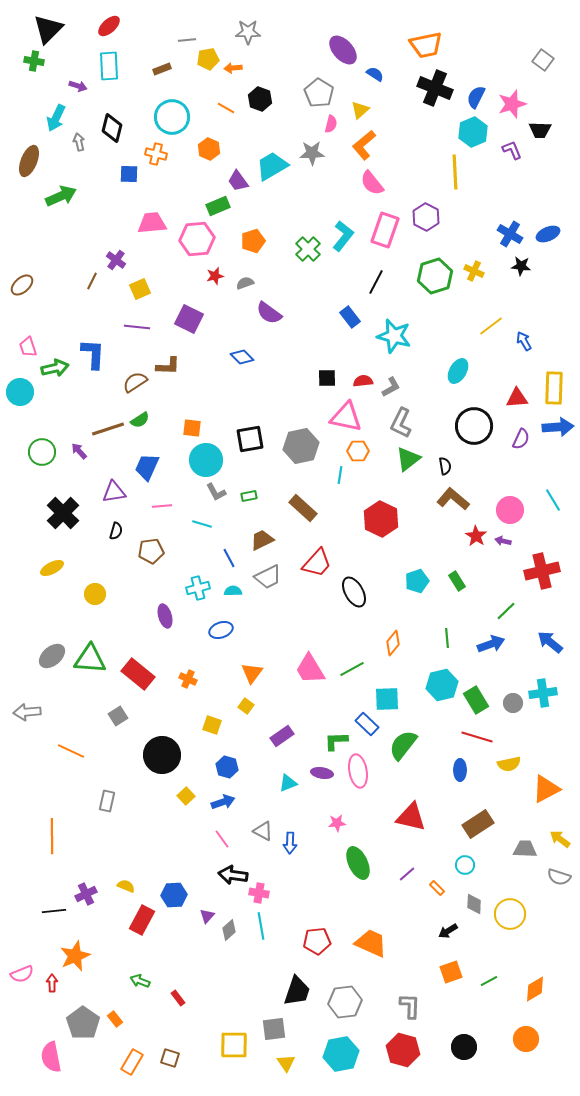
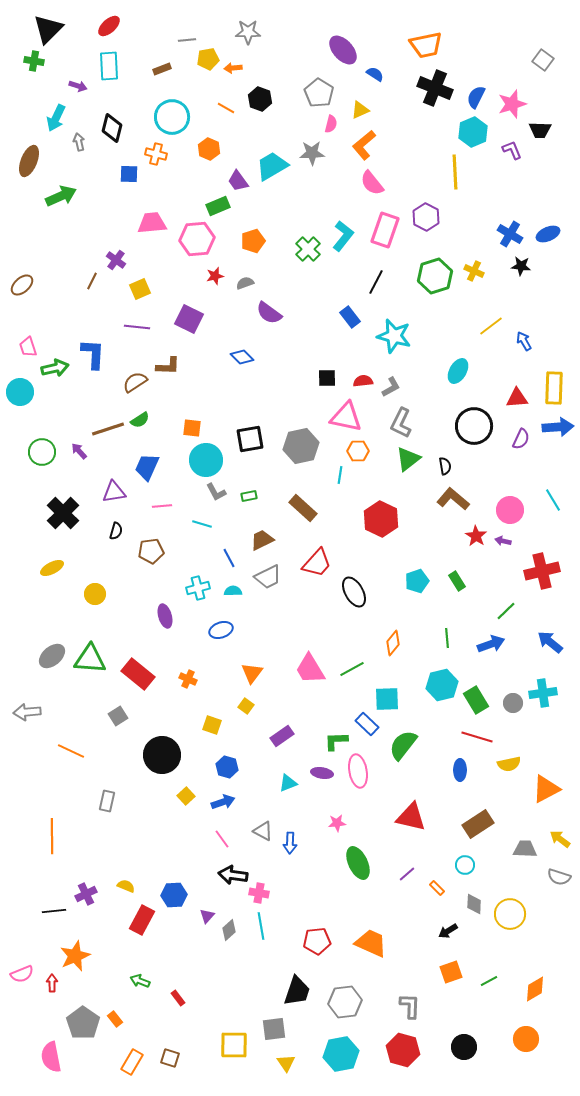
yellow triangle at (360, 110): rotated 18 degrees clockwise
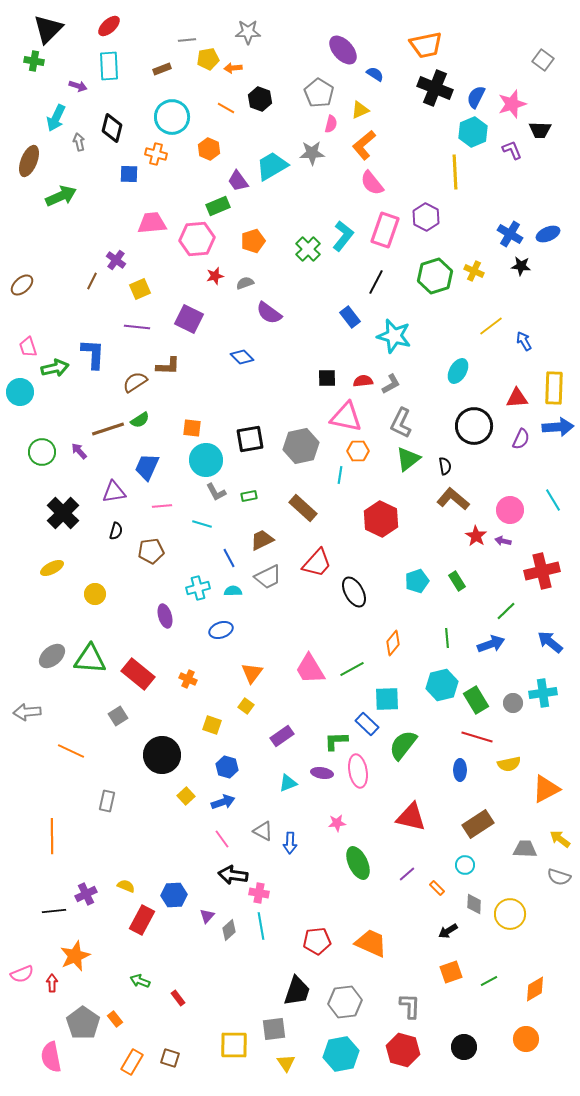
gray L-shape at (391, 387): moved 3 px up
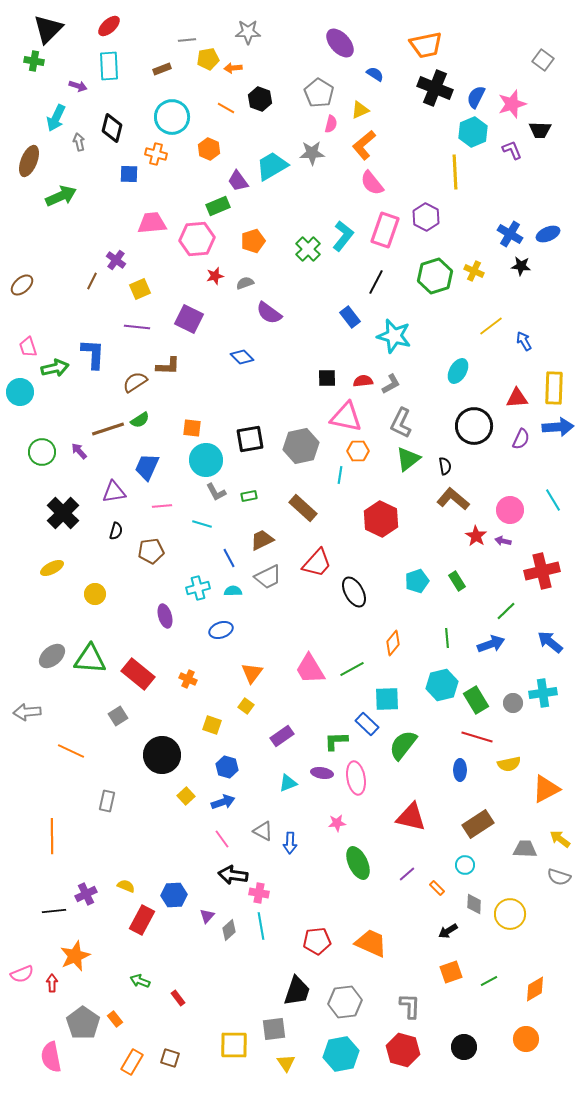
purple ellipse at (343, 50): moved 3 px left, 7 px up
pink ellipse at (358, 771): moved 2 px left, 7 px down
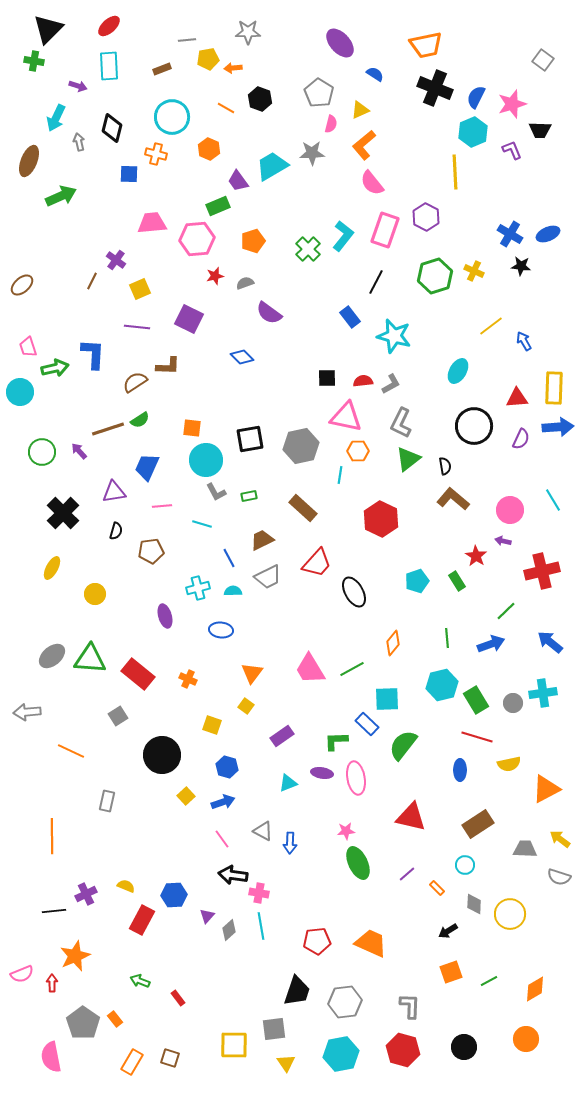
red star at (476, 536): moved 20 px down
yellow ellipse at (52, 568): rotated 35 degrees counterclockwise
blue ellipse at (221, 630): rotated 25 degrees clockwise
pink star at (337, 823): moved 9 px right, 8 px down
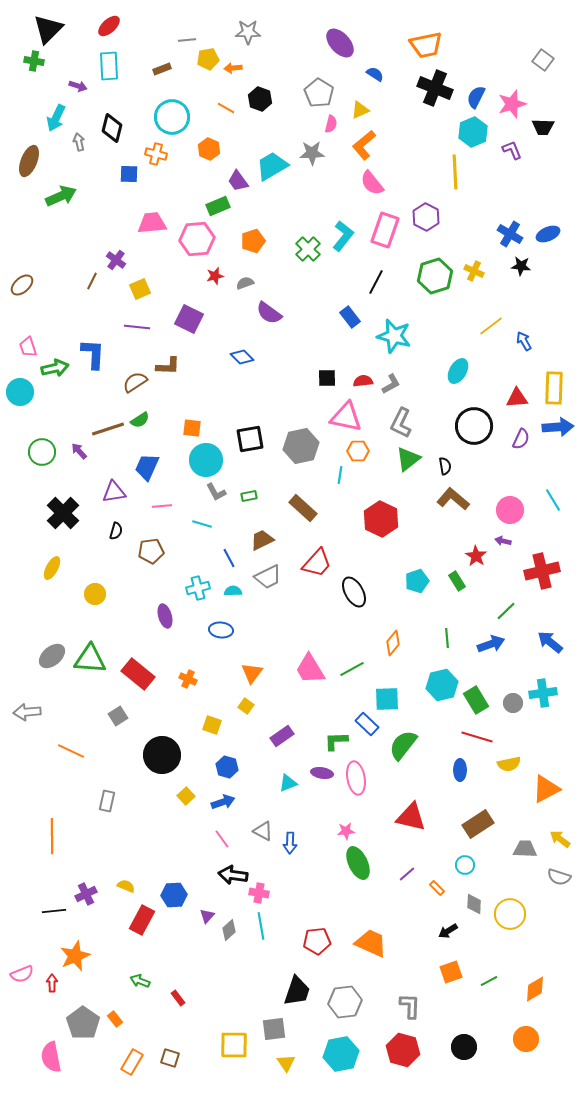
black trapezoid at (540, 130): moved 3 px right, 3 px up
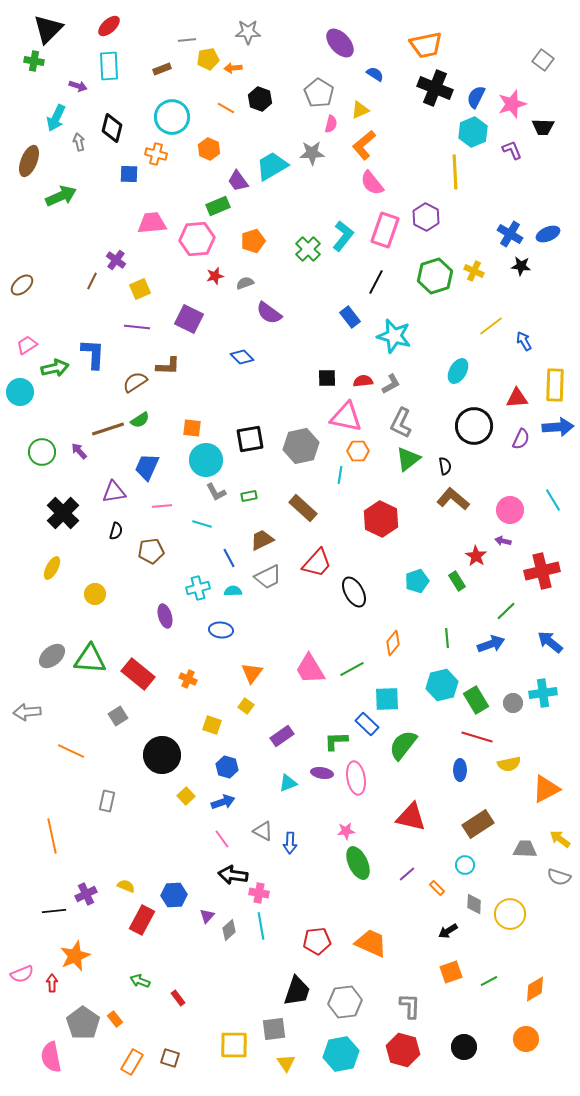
pink trapezoid at (28, 347): moved 1 px left, 2 px up; rotated 75 degrees clockwise
yellow rectangle at (554, 388): moved 1 px right, 3 px up
orange line at (52, 836): rotated 12 degrees counterclockwise
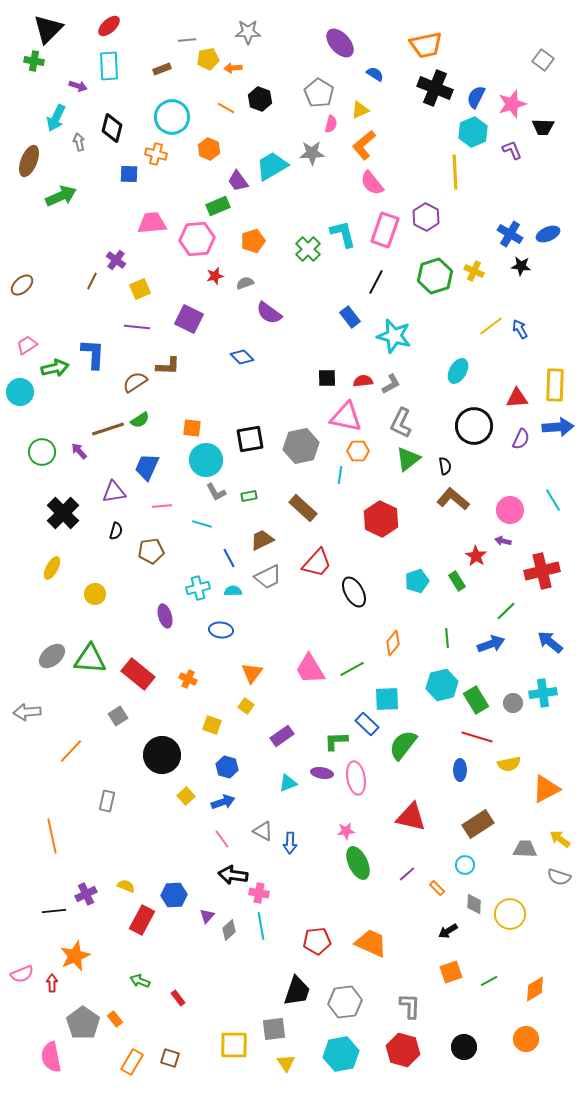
cyan L-shape at (343, 236): moved 2 px up; rotated 52 degrees counterclockwise
blue arrow at (524, 341): moved 4 px left, 12 px up
orange line at (71, 751): rotated 72 degrees counterclockwise
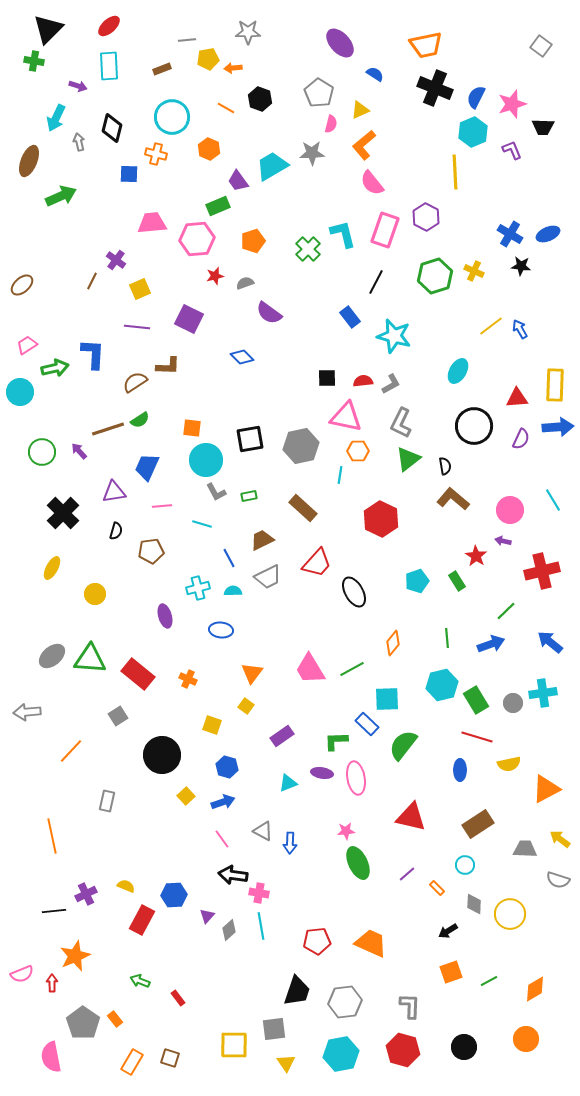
gray square at (543, 60): moved 2 px left, 14 px up
gray semicircle at (559, 877): moved 1 px left, 3 px down
